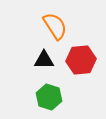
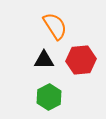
green hexagon: rotated 15 degrees clockwise
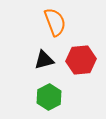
orange semicircle: moved 4 px up; rotated 12 degrees clockwise
black triangle: rotated 15 degrees counterclockwise
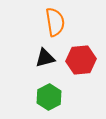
orange semicircle: rotated 12 degrees clockwise
black triangle: moved 1 px right, 2 px up
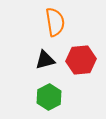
black triangle: moved 2 px down
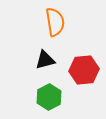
red hexagon: moved 3 px right, 10 px down
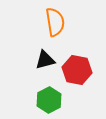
red hexagon: moved 7 px left; rotated 16 degrees clockwise
green hexagon: moved 3 px down
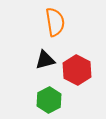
red hexagon: rotated 16 degrees clockwise
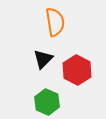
black triangle: moved 2 px left, 1 px up; rotated 30 degrees counterclockwise
green hexagon: moved 2 px left, 2 px down; rotated 10 degrees counterclockwise
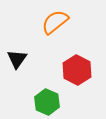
orange semicircle: rotated 120 degrees counterclockwise
black triangle: moved 26 px left; rotated 10 degrees counterclockwise
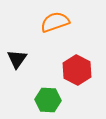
orange semicircle: rotated 20 degrees clockwise
green hexagon: moved 1 px right, 2 px up; rotated 20 degrees counterclockwise
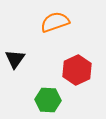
black triangle: moved 2 px left
red hexagon: rotated 8 degrees clockwise
